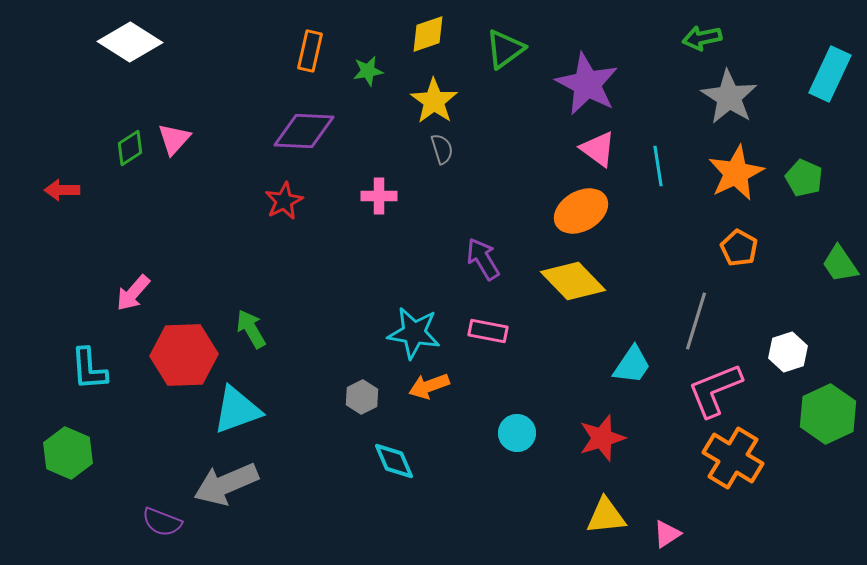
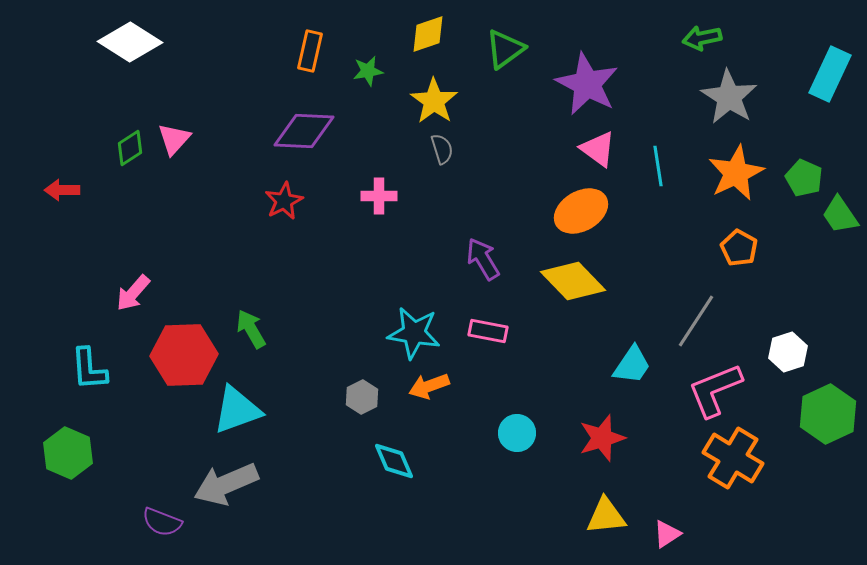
green trapezoid at (840, 264): moved 49 px up
gray line at (696, 321): rotated 16 degrees clockwise
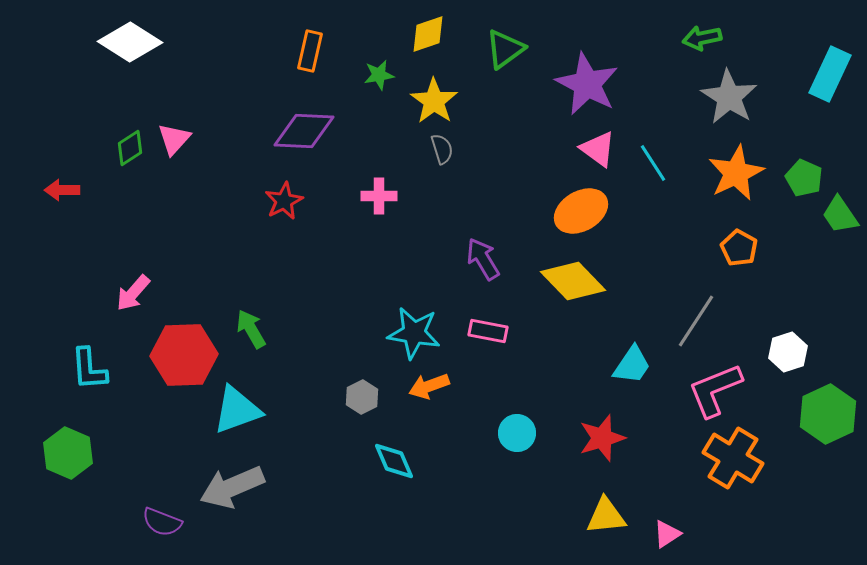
green star at (368, 71): moved 11 px right, 4 px down
cyan line at (658, 166): moved 5 px left, 3 px up; rotated 24 degrees counterclockwise
gray arrow at (226, 484): moved 6 px right, 3 px down
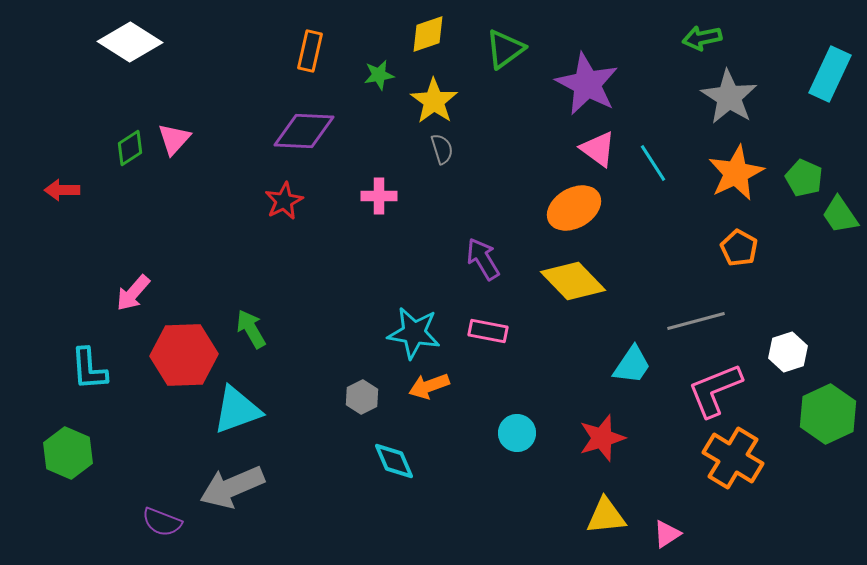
orange ellipse at (581, 211): moved 7 px left, 3 px up
gray line at (696, 321): rotated 42 degrees clockwise
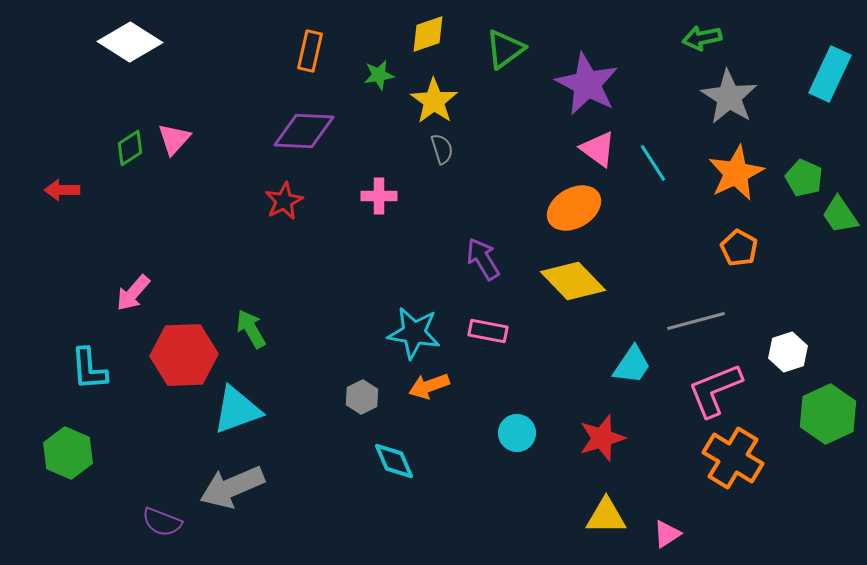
yellow triangle at (606, 516): rotated 6 degrees clockwise
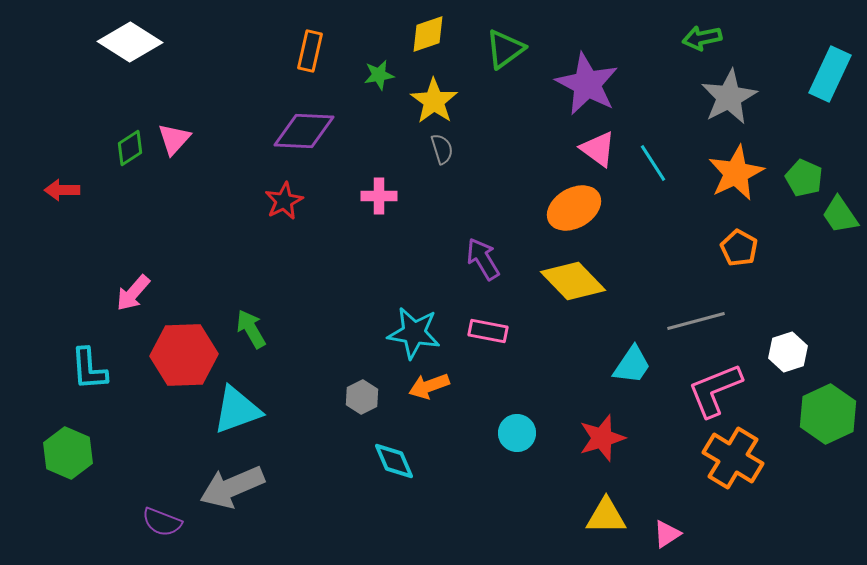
gray star at (729, 97): rotated 12 degrees clockwise
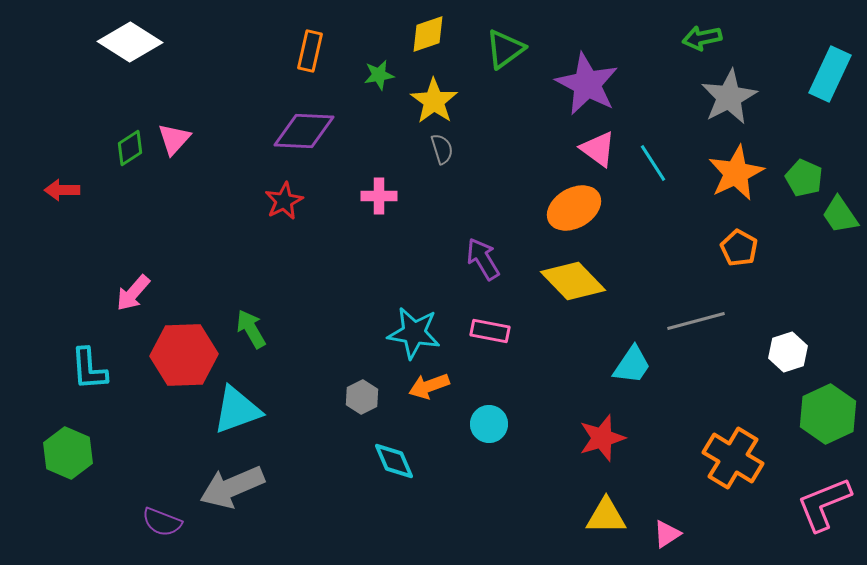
pink rectangle at (488, 331): moved 2 px right
pink L-shape at (715, 390): moved 109 px right, 114 px down
cyan circle at (517, 433): moved 28 px left, 9 px up
